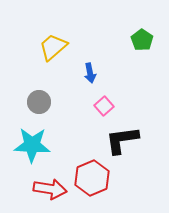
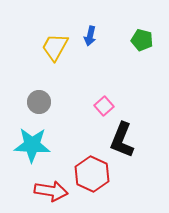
green pentagon: rotated 20 degrees counterclockwise
yellow trapezoid: moved 2 px right; rotated 20 degrees counterclockwise
blue arrow: moved 37 px up; rotated 24 degrees clockwise
black L-shape: rotated 60 degrees counterclockwise
red hexagon: moved 4 px up; rotated 12 degrees counterclockwise
red arrow: moved 1 px right, 2 px down
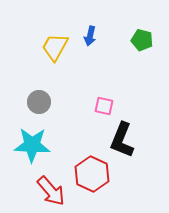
pink square: rotated 36 degrees counterclockwise
red arrow: rotated 40 degrees clockwise
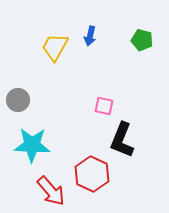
gray circle: moved 21 px left, 2 px up
